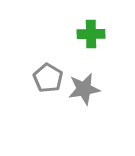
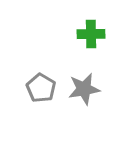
gray pentagon: moved 7 px left, 10 px down
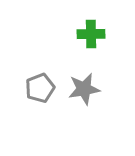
gray pentagon: moved 1 px left; rotated 20 degrees clockwise
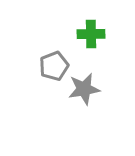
gray pentagon: moved 14 px right, 22 px up
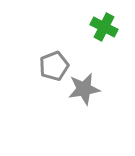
green cross: moved 13 px right, 7 px up; rotated 28 degrees clockwise
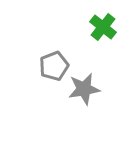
green cross: moved 1 px left; rotated 12 degrees clockwise
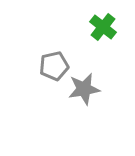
gray pentagon: rotated 8 degrees clockwise
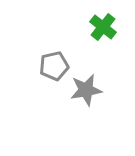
gray star: moved 2 px right, 1 px down
